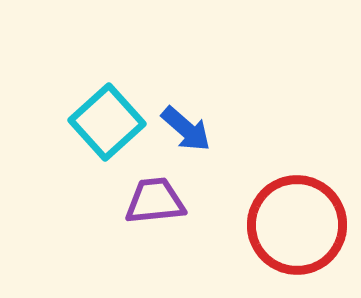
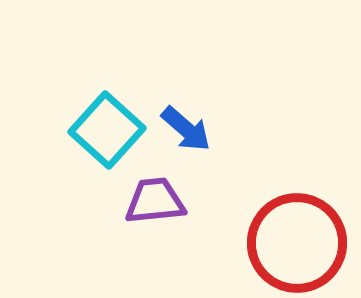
cyan square: moved 8 px down; rotated 6 degrees counterclockwise
red circle: moved 18 px down
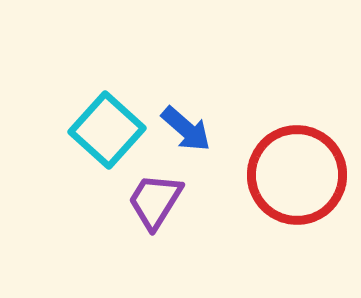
purple trapezoid: rotated 52 degrees counterclockwise
red circle: moved 68 px up
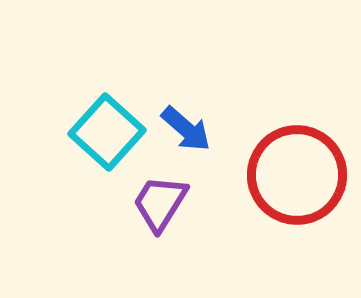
cyan square: moved 2 px down
purple trapezoid: moved 5 px right, 2 px down
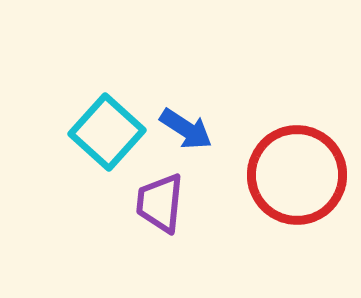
blue arrow: rotated 8 degrees counterclockwise
purple trapezoid: rotated 26 degrees counterclockwise
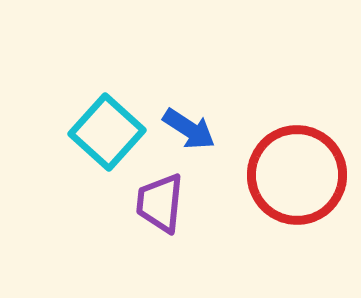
blue arrow: moved 3 px right
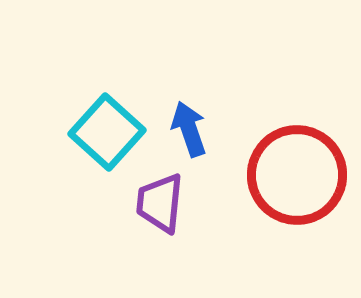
blue arrow: rotated 142 degrees counterclockwise
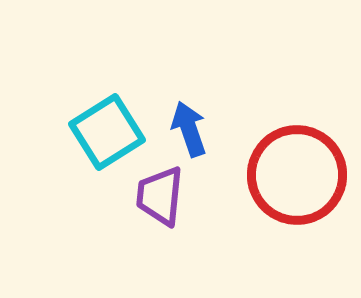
cyan square: rotated 16 degrees clockwise
purple trapezoid: moved 7 px up
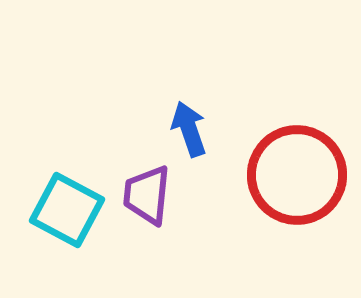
cyan square: moved 40 px left, 78 px down; rotated 30 degrees counterclockwise
purple trapezoid: moved 13 px left, 1 px up
